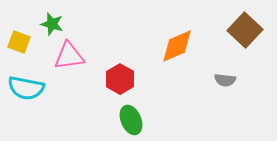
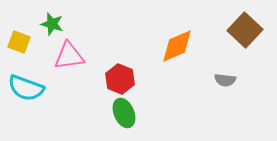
red hexagon: rotated 8 degrees counterclockwise
cyan semicircle: rotated 9 degrees clockwise
green ellipse: moved 7 px left, 7 px up
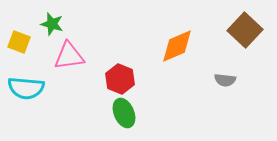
cyan semicircle: rotated 15 degrees counterclockwise
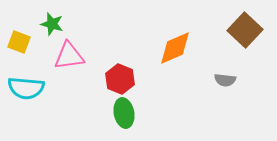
orange diamond: moved 2 px left, 2 px down
green ellipse: rotated 12 degrees clockwise
